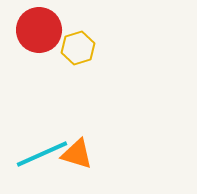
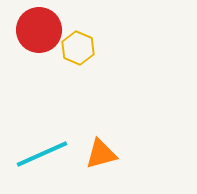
yellow hexagon: rotated 20 degrees counterclockwise
orange triangle: moved 24 px right; rotated 32 degrees counterclockwise
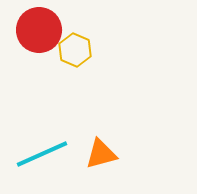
yellow hexagon: moved 3 px left, 2 px down
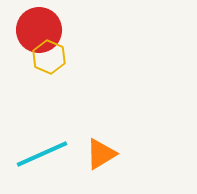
yellow hexagon: moved 26 px left, 7 px down
orange triangle: rotated 16 degrees counterclockwise
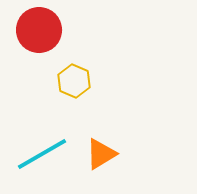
yellow hexagon: moved 25 px right, 24 px down
cyan line: rotated 6 degrees counterclockwise
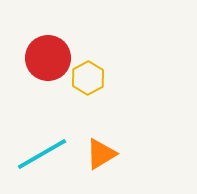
red circle: moved 9 px right, 28 px down
yellow hexagon: moved 14 px right, 3 px up; rotated 8 degrees clockwise
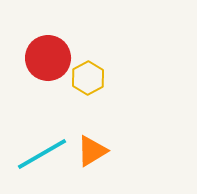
orange triangle: moved 9 px left, 3 px up
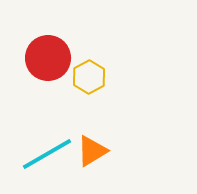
yellow hexagon: moved 1 px right, 1 px up
cyan line: moved 5 px right
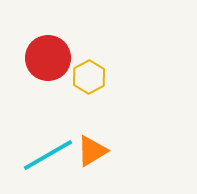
cyan line: moved 1 px right, 1 px down
